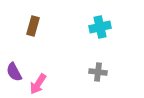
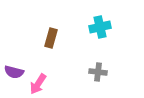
brown rectangle: moved 18 px right, 12 px down
purple semicircle: rotated 48 degrees counterclockwise
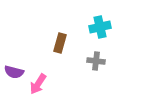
brown rectangle: moved 9 px right, 5 px down
gray cross: moved 2 px left, 11 px up
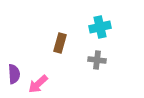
gray cross: moved 1 px right, 1 px up
purple semicircle: moved 2 px down; rotated 108 degrees counterclockwise
pink arrow: rotated 15 degrees clockwise
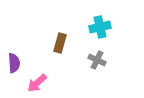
gray cross: rotated 18 degrees clockwise
purple semicircle: moved 11 px up
pink arrow: moved 1 px left, 1 px up
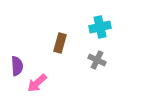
purple semicircle: moved 3 px right, 3 px down
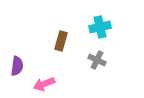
brown rectangle: moved 1 px right, 2 px up
purple semicircle: rotated 12 degrees clockwise
pink arrow: moved 7 px right, 1 px down; rotated 20 degrees clockwise
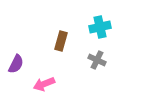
purple semicircle: moved 1 px left, 2 px up; rotated 18 degrees clockwise
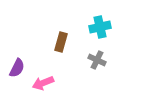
brown rectangle: moved 1 px down
purple semicircle: moved 1 px right, 4 px down
pink arrow: moved 1 px left, 1 px up
